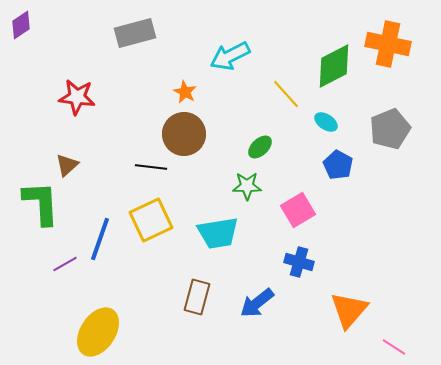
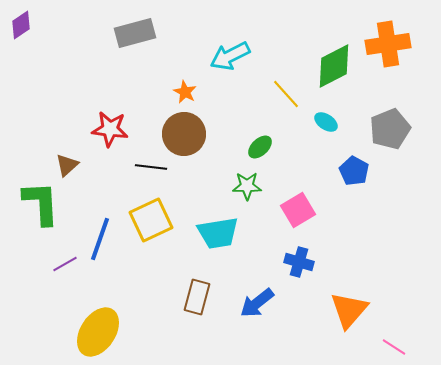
orange cross: rotated 21 degrees counterclockwise
red star: moved 33 px right, 32 px down
blue pentagon: moved 16 px right, 6 px down
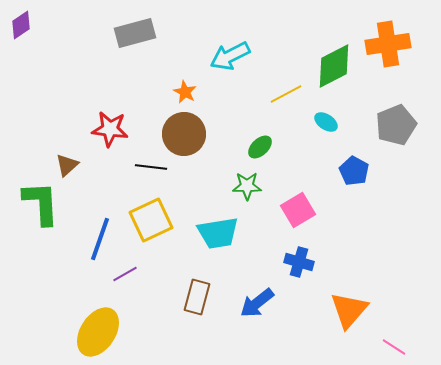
yellow line: rotated 76 degrees counterclockwise
gray pentagon: moved 6 px right, 4 px up
purple line: moved 60 px right, 10 px down
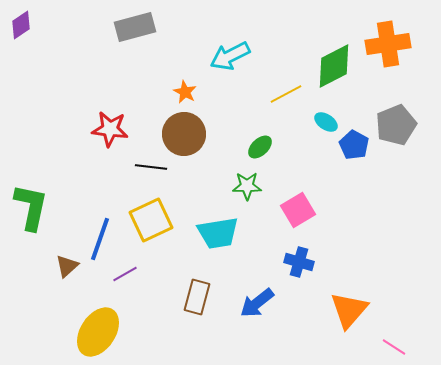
gray rectangle: moved 6 px up
brown triangle: moved 101 px down
blue pentagon: moved 26 px up
green L-shape: moved 10 px left, 4 px down; rotated 15 degrees clockwise
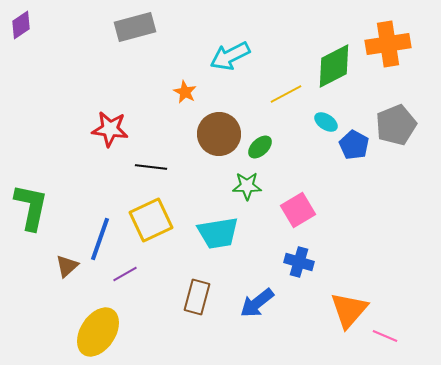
brown circle: moved 35 px right
pink line: moved 9 px left, 11 px up; rotated 10 degrees counterclockwise
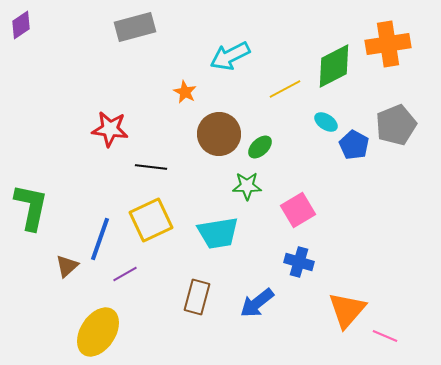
yellow line: moved 1 px left, 5 px up
orange triangle: moved 2 px left
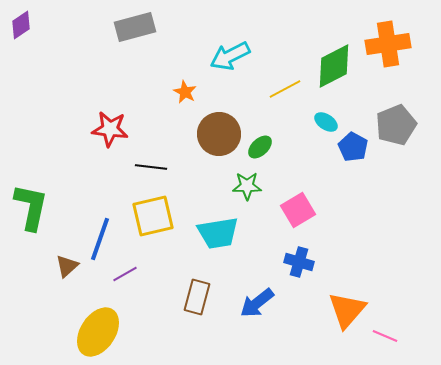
blue pentagon: moved 1 px left, 2 px down
yellow square: moved 2 px right, 4 px up; rotated 12 degrees clockwise
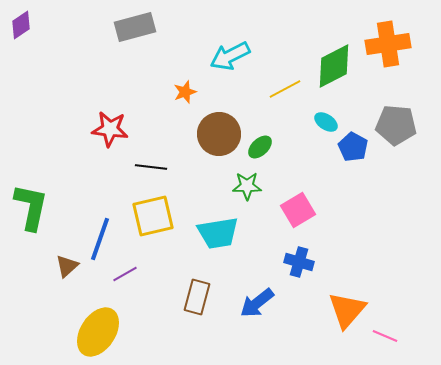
orange star: rotated 25 degrees clockwise
gray pentagon: rotated 27 degrees clockwise
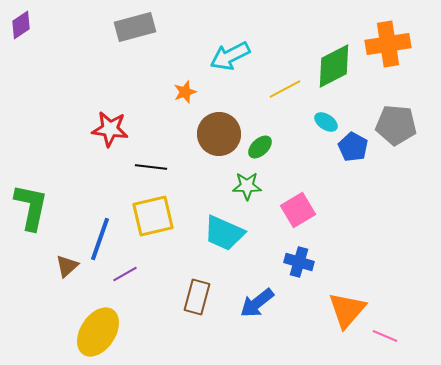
cyan trapezoid: moved 6 px right; rotated 33 degrees clockwise
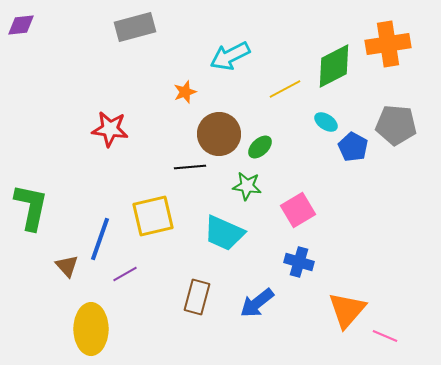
purple diamond: rotated 28 degrees clockwise
black line: moved 39 px right; rotated 12 degrees counterclockwise
green star: rotated 8 degrees clockwise
brown triangle: rotated 30 degrees counterclockwise
yellow ellipse: moved 7 px left, 3 px up; rotated 33 degrees counterclockwise
